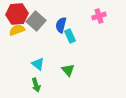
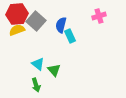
green triangle: moved 14 px left
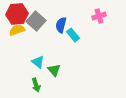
cyan rectangle: moved 3 px right, 1 px up; rotated 16 degrees counterclockwise
cyan triangle: moved 2 px up
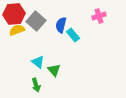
red hexagon: moved 3 px left
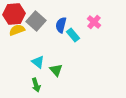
pink cross: moved 5 px left, 6 px down; rotated 32 degrees counterclockwise
green triangle: moved 2 px right
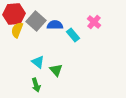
blue semicircle: moved 6 px left; rotated 77 degrees clockwise
yellow semicircle: rotated 49 degrees counterclockwise
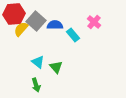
yellow semicircle: moved 4 px right, 1 px up; rotated 21 degrees clockwise
green triangle: moved 3 px up
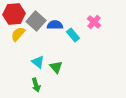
yellow semicircle: moved 3 px left, 5 px down
